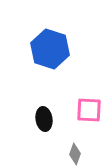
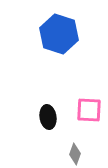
blue hexagon: moved 9 px right, 15 px up
black ellipse: moved 4 px right, 2 px up
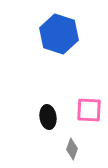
gray diamond: moved 3 px left, 5 px up
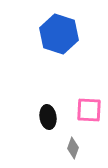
gray diamond: moved 1 px right, 1 px up
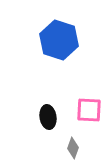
blue hexagon: moved 6 px down
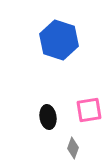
pink square: rotated 12 degrees counterclockwise
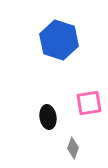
pink square: moved 7 px up
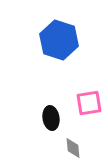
black ellipse: moved 3 px right, 1 px down
gray diamond: rotated 25 degrees counterclockwise
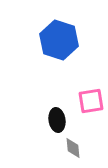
pink square: moved 2 px right, 2 px up
black ellipse: moved 6 px right, 2 px down
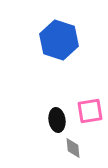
pink square: moved 1 px left, 10 px down
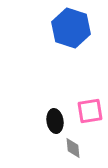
blue hexagon: moved 12 px right, 12 px up
black ellipse: moved 2 px left, 1 px down
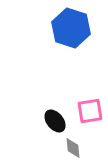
black ellipse: rotated 30 degrees counterclockwise
